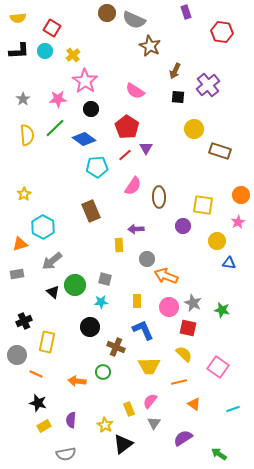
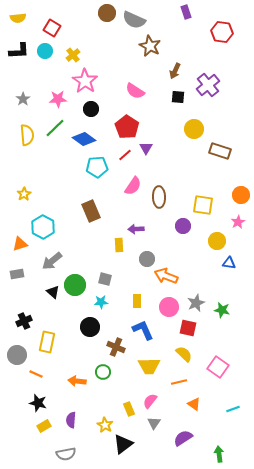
gray star at (193, 303): moved 3 px right; rotated 24 degrees clockwise
green arrow at (219, 454): rotated 49 degrees clockwise
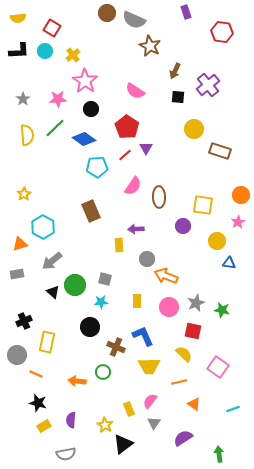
red square at (188, 328): moved 5 px right, 3 px down
blue L-shape at (143, 330): moved 6 px down
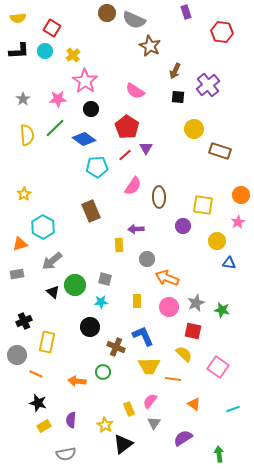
orange arrow at (166, 276): moved 1 px right, 2 px down
orange line at (179, 382): moved 6 px left, 3 px up; rotated 21 degrees clockwise
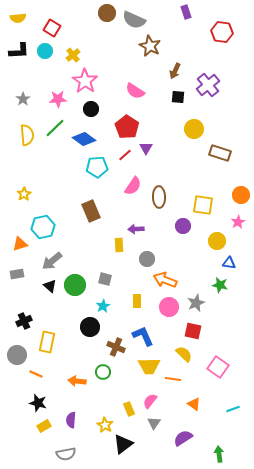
brown rectangle at (220, 151): moved 2 px down
cyan hexagon at (43, 227): rotated 20 degrees clockwise
orange arrow at (167, 278): moved 2 px left, 2 px down
black triangle at (53, 292): moved 3 px left, 6 px up
cyan star at (101, 302): moved 2 px right, 4 px down; rotated 24 degrees counterclockwise
green star at (222, 310): moved 2 px left, 25 px up
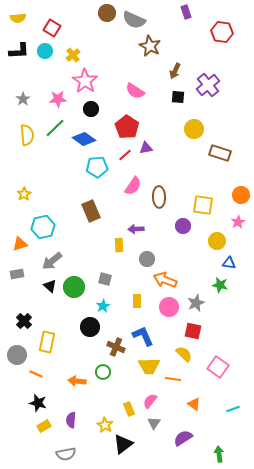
purple triangle at (146, 148): rotated 48 degrees clockwise
green circle at (75, 285): moved 1 px left, 2 px down
black cross at (24, 321): rotated 21 degrees counterclockwise
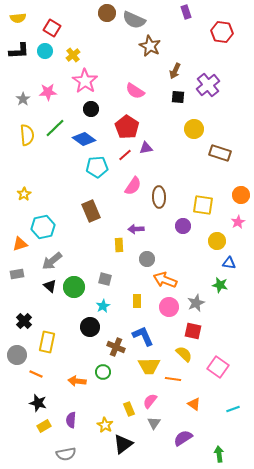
pink star at (58, 99): moved 10 px left, 7 px up
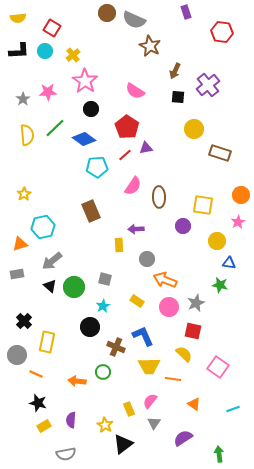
yellow rectangle at (137, 301): rotated 56 degrees counterclockwise
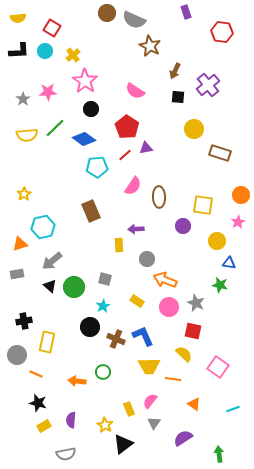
yellow semicircle at (27, 135): rotated 90 degrees clockwise
gray star at (196, 303): rotated 24 degrees counterclockwise
black cross at (24, 321): rotated 35 degrees clockwise
brown cross at (116, 347): moved 8 px up
